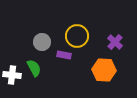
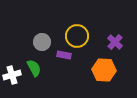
white cross: rotated 24 degrees counterclockwise
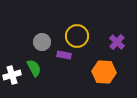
purple cross: moved 2 px right
orange hexagon: moved 2 px down
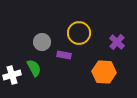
yellow circle: moved 2 px right, 3 px up
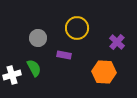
yellow circle: moved 2 px left, 5 px up
gray circle: moved 4 px left, 4 px up
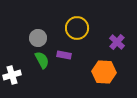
green semicircle: moved 8 px right, 8 px up
